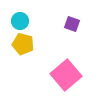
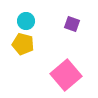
cyan circle: moved 6 px right
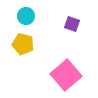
cyan circle: moved 5 px up
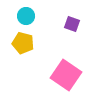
yellow pentagon: moved 1 px up
pink square: rotated 16 degrees counterclockwise
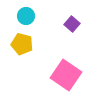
purple square: rotated 21 degrees clockwise
yellow pentagon: moved 1 px left, 1 px down
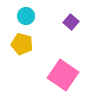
purple square: moved 1 px left, 2 px up
pink square: moved 3 px left
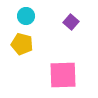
pink square: rotated 36 degrees counterclockwise
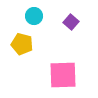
cyan circle: moved 8 px right
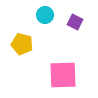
cyan circle: moved 11 px right, 1 px up
purple square: moved 4 px right; rotated 14 degrees counterclockwise
